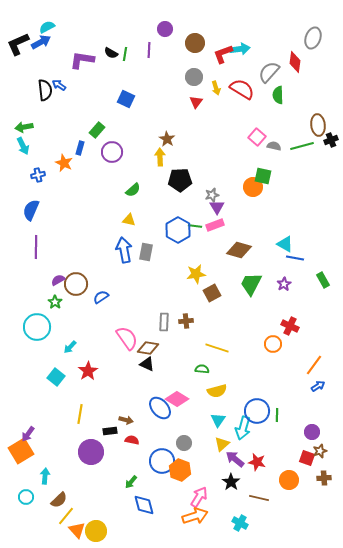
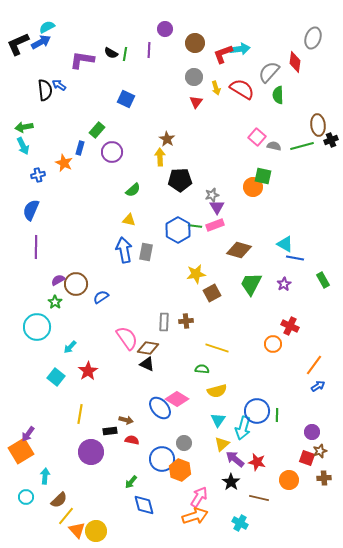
blue circle at (162, 461): moved 2 px up
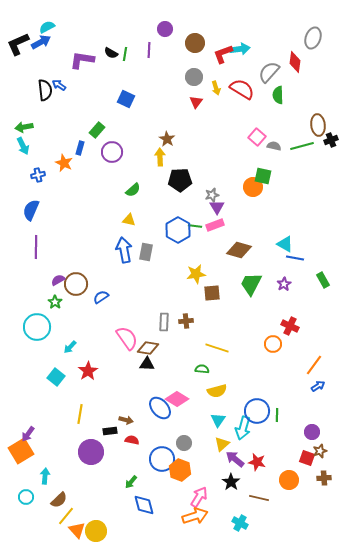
brown square at (212, 293): rotated 24 degrees clockwise
black triangle at (147, 364): rotated 21 degrees counterclockwise
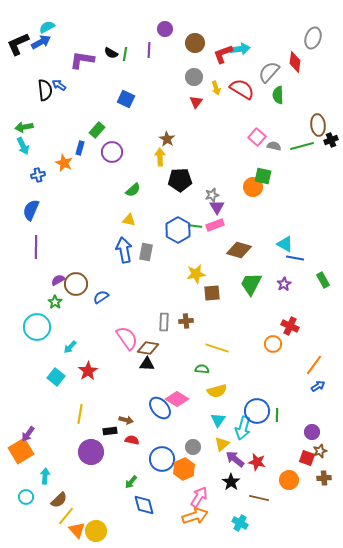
gray circle at (184, 443): moved 9 px right, 4 px down
orange hexagon at (180, 470): moved 4 px right, 1 px up; rotated 15 degrees clockwise
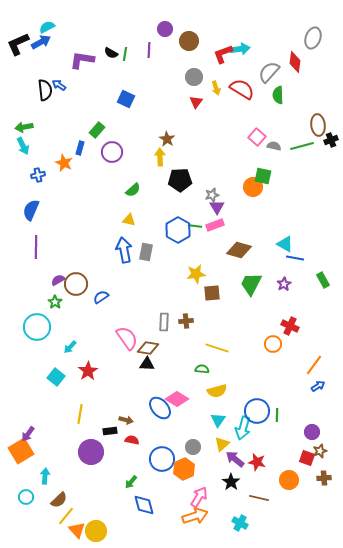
brown circle at (195, 43): moved 6 px left, 2 px up
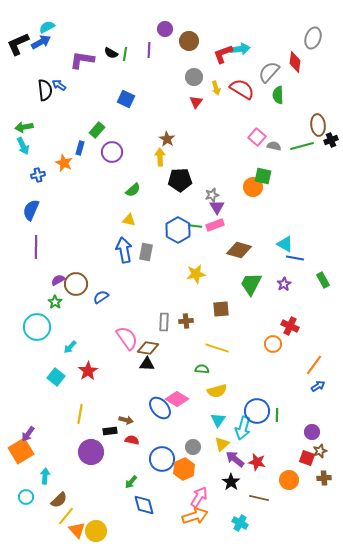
brown square at (212, 293): moved 9 px right, 16 px down
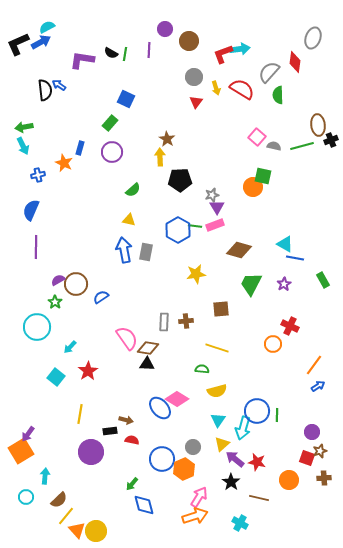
green rectangle at (97, 130): moved 13 px right, 7 px up
green arrow at (131, 482): moved 1 px right, 2 px down
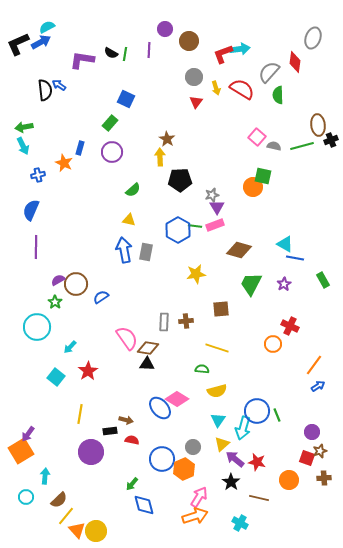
green line at (277, 415): rotated 24 degrees counterclockwise
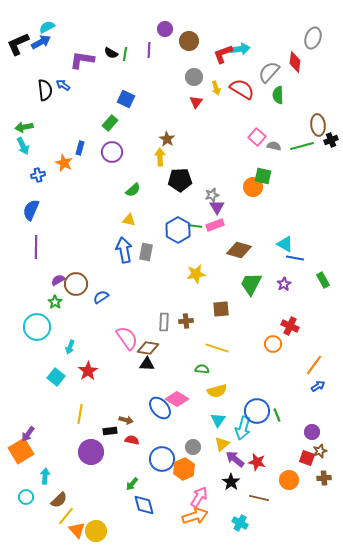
blue arrow at (59, 85): moved 4 px right
cyan arrow at (70, 347): rotated 24 degrees counterclockwise
